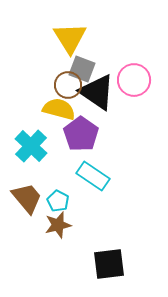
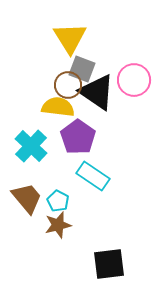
yellow semicircle: moved 1 px left, 2 px up; rotated 8 degrees counterclockwise
purple pentagon: moved 3 px left, 3 px down
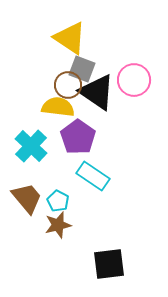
yellow triangle: rotated 24 degrees counterclockwise
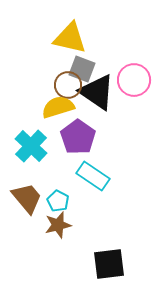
yellow triangle: rotated 21 degrees counterclockwise
yellow semicircle: rotated 24 degrees counterclockwise
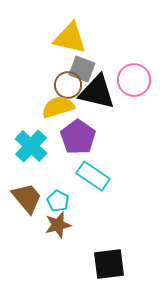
black triangle: rotated 21 degrees counterclockwise
